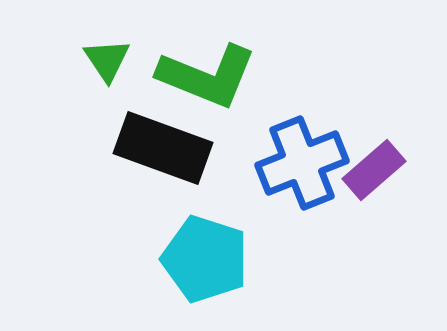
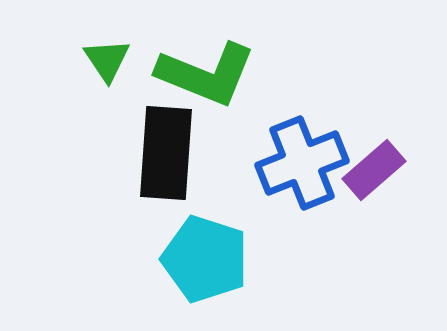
green L-shape: moved 1 px left, 2 px up
black rectangle: moved 3 px right, 5 px down; rotated 74 degrees clockwise
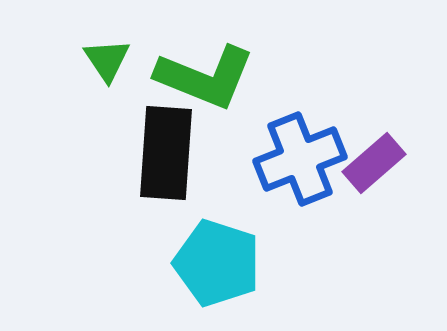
green L-shape: moved 1 px left, 3 px down
blue cross: moved 2 px left, 4 px up
purple rectangle: moved 7 px up
cyan pentagon: moved 12 px right, 4 px down
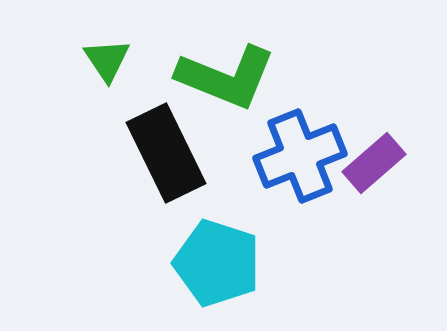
green L-shape: moved 21 px right
black rectangle: rotated 30 degrees counterclockwise
blue cross: moved 3 px up
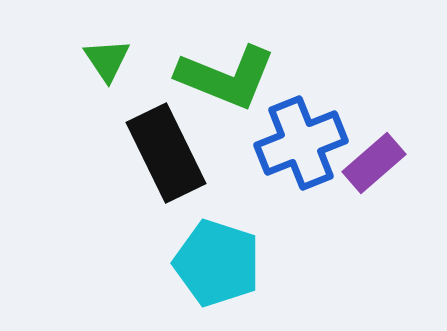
blue cross: moved 1 px right, 13 px up
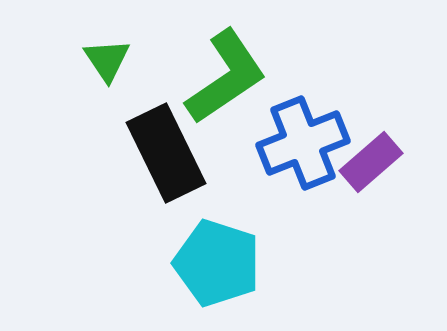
green L-shape: rotated 56 degrees counterclockwise
blue cross: moved 2 px right
purple rectangle: moved 3 px left, 1 px up
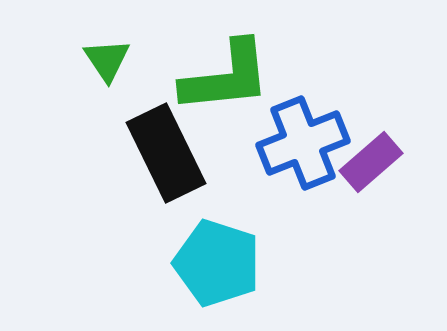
green L-shape: rotated 28 degrees clockwise
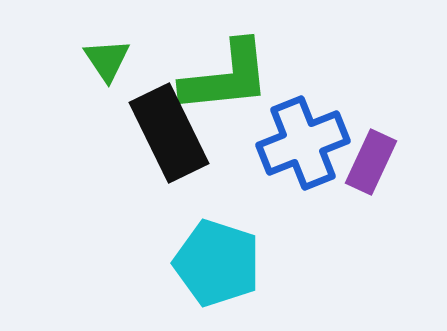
black rectangle: moved 3 px right, 20 px up
purple rectangle: rotated 24 degrees counterclockwise
